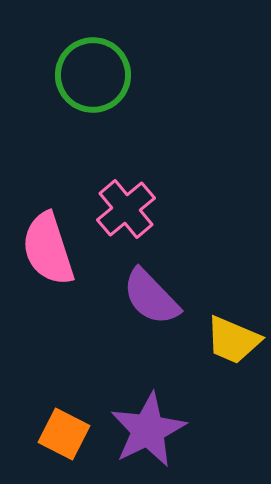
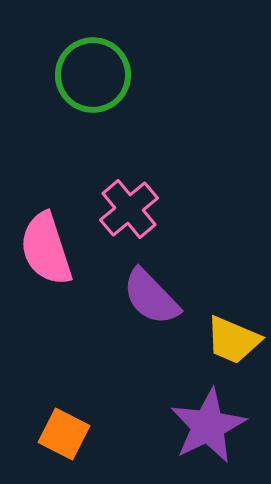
pink cross: moved 3 px right
pink semicircle: moved 2 px left
purple star: moved 60 px right, 4 px up
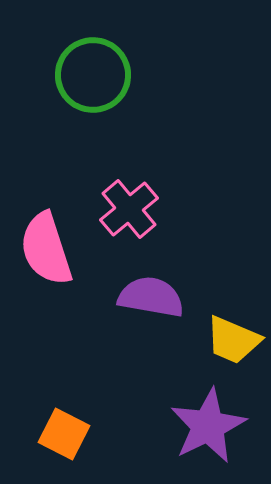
purple semicircle: rotated 144 degrees clockwise
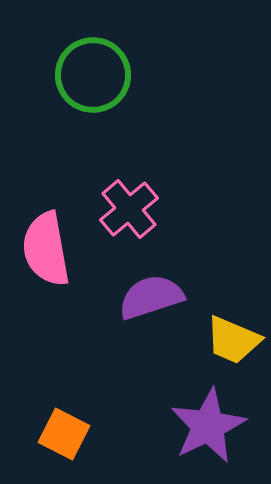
pink semicircle: rotated 8 degrees clockwise
purple semicircle: rotated 28 degrees counterclockwise
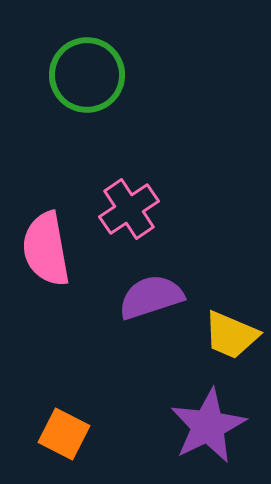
green circle: moved 6 px left
pink cross: rotated 6 degrees clockwise
yellow trapezoid: moved 2 px left, 5 px up
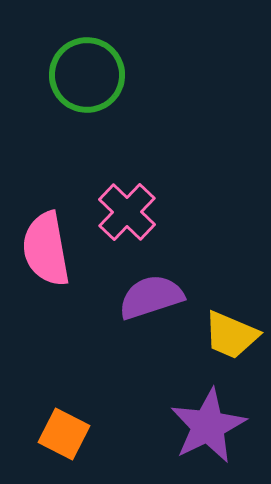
pink cross: moved 2 px left, 3 px down; rotated 12 degrees counterclockwise
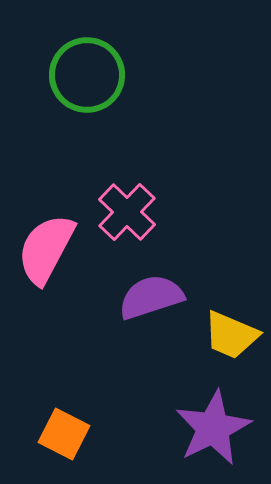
pink semicircle: rotated 38 degrees clockwise
purple star: moved 5 px right, 2 px down
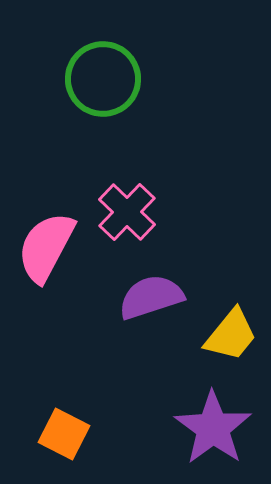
green circle: moved 16 px right, 4 px down
pink semicircle: moved 2 px up
yellow trapezoid: rotated 74 degrees counterclockwise
purple star: rotated 10 degrees counterclockwise
